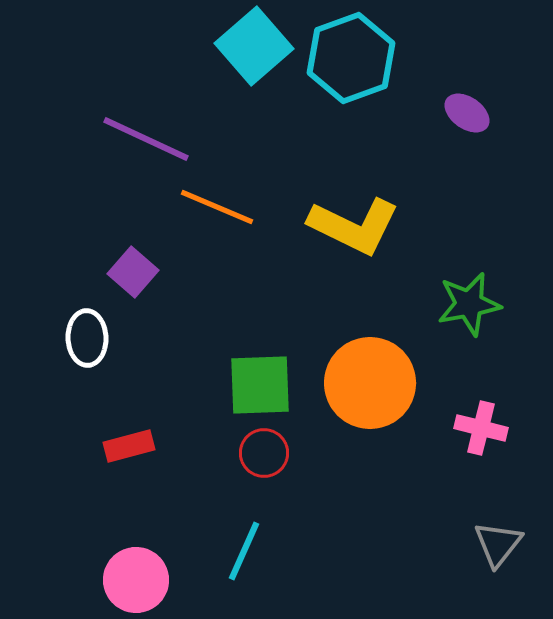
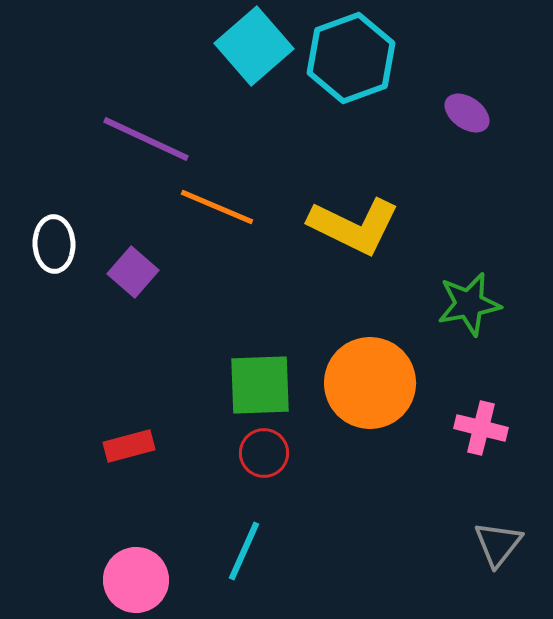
white ellipse: moved 33 px left, 94 px up
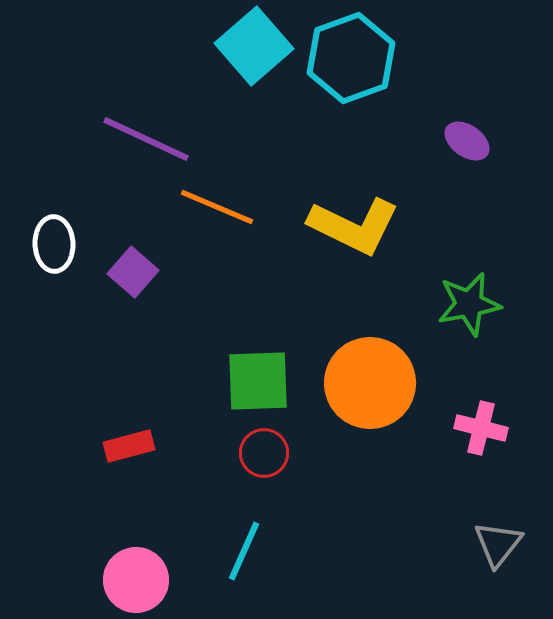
purple ellipse: moved 28 px down
green square: moved 2 px left, 4 px up
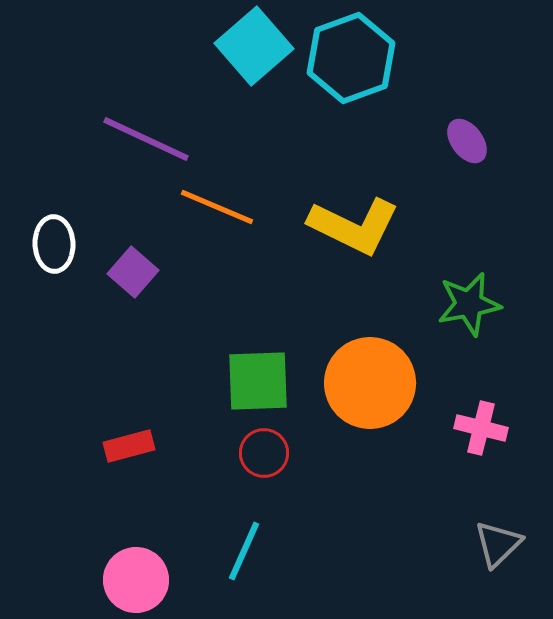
purple ellipse: rotated 18 degrees clockwise
gray triangle: rotated 8 degrees clockwise
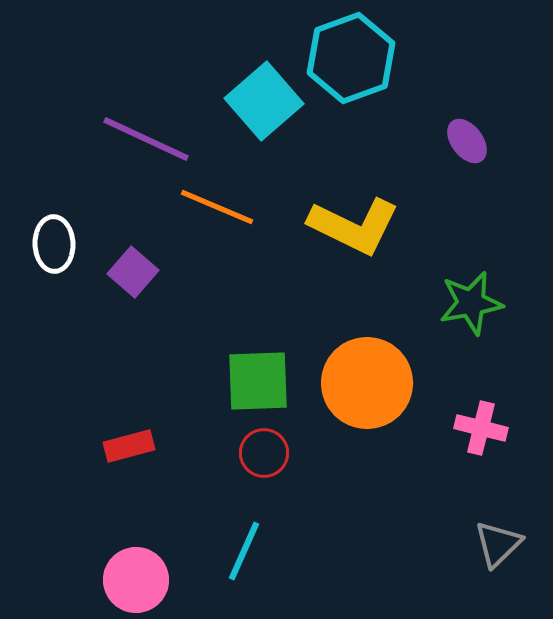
cyan square: moved 10 px right, 55 px down
green star: moved 2 px right, 1 px up
orange circle: moved 3 px left
